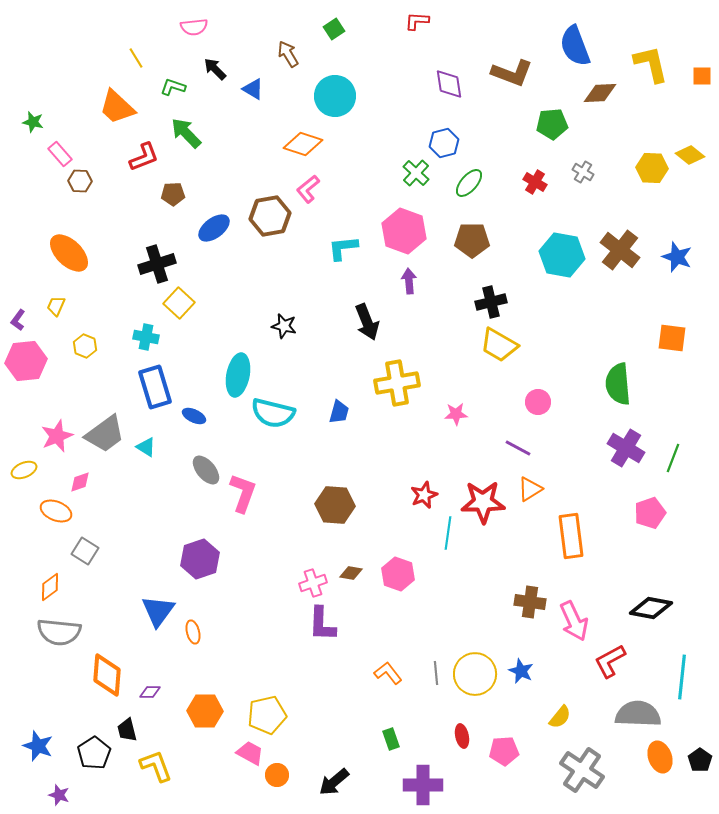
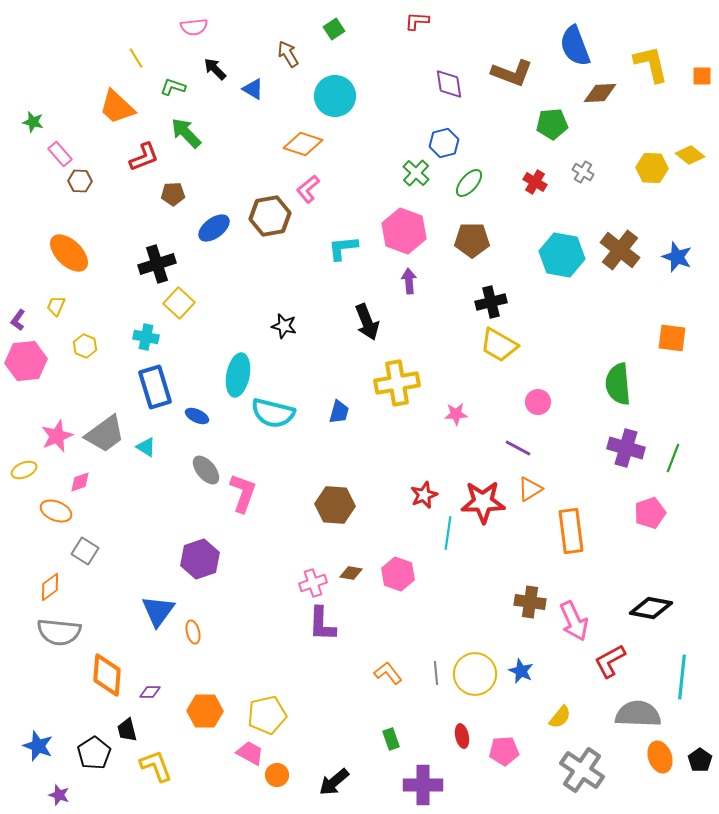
blue ellipse at (194, 416): moved 3 px right
purple cross at (626, 448): rotated 15 degrees counterclockwise
orange rectangle at (571, 536): moved 5 px up
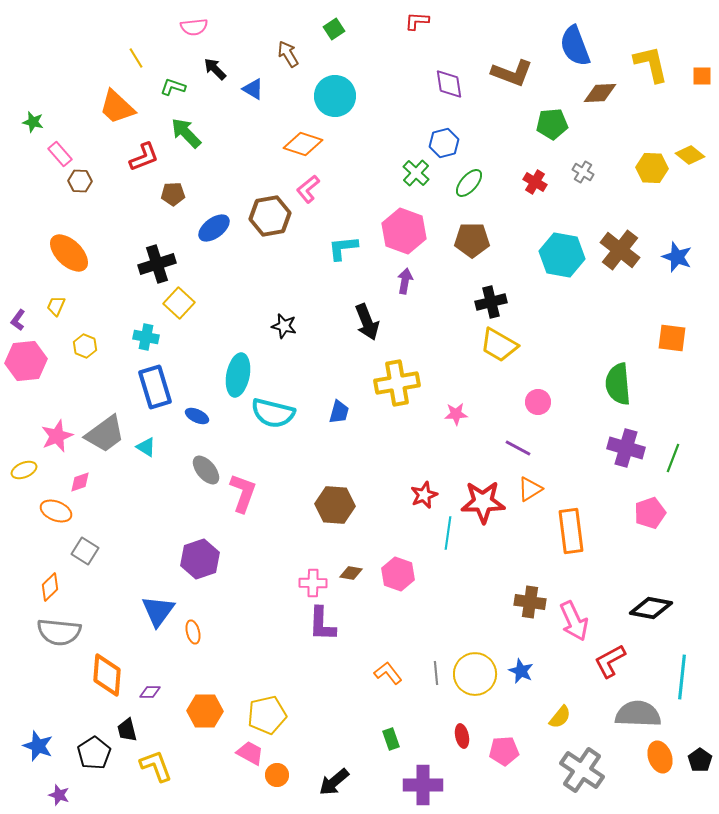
purple arrow at (409, 281): moved 4 px left; rotated 15 degrees clockwise
pink cross at (313, 583): rotated 20 degrees clockwise
orange diamond at (50, 587): rotated 8 degrees counterclockwise
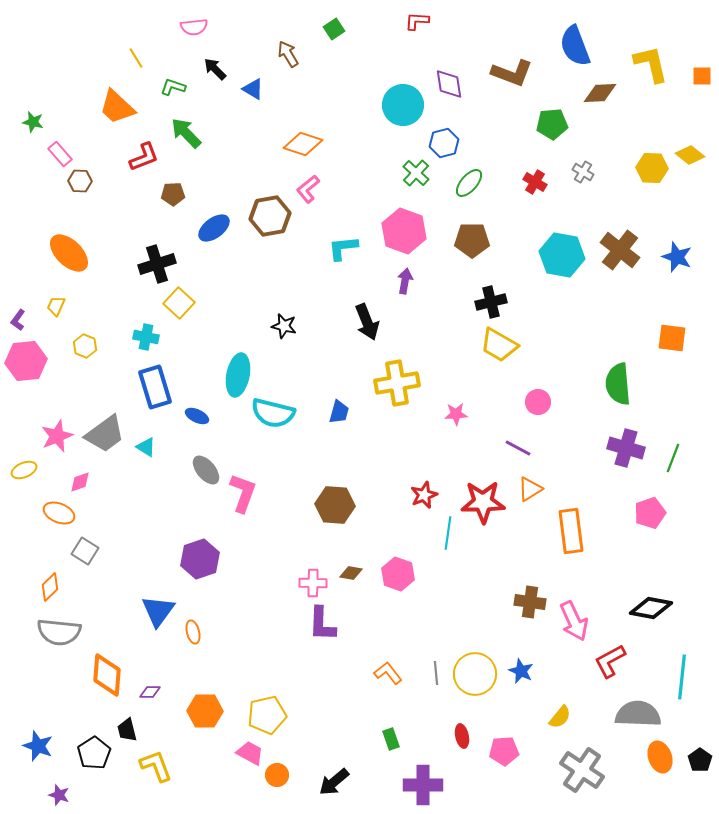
cyan circle at (335, 96): moved 68 px right, 9 px down
orange ellipse at (56, 511): moved 3 px right, 2 px down
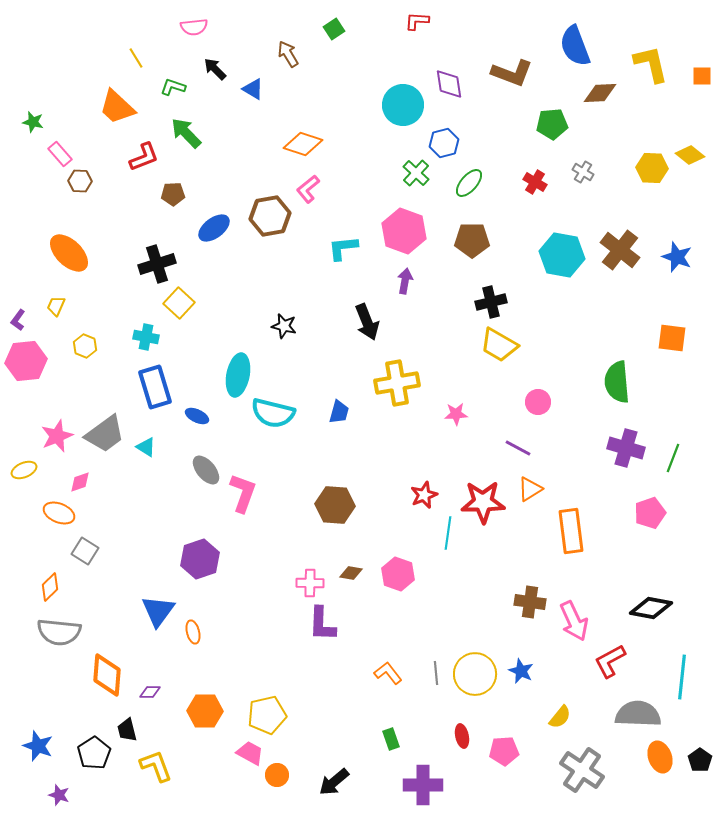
green semicircle at (618, 384): moved 1 px left, 2 px up
pink cross at (313, 583): moved 3 px left
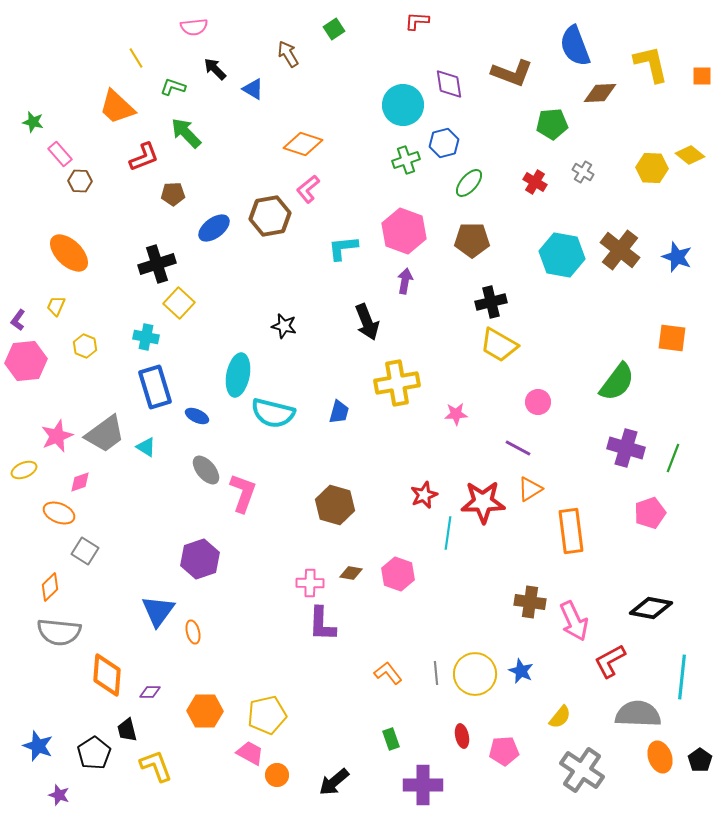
green cross at (416, 173): moved 10 px left, 13 px up; rotated 28 degrees clockwise
green semicircle at (617, 382): rotated 138 degrees counterclockwise
brown hexagon at (335, 505): rotated 12 degrees clockwise
